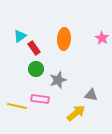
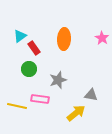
green circle: moved 7 px left
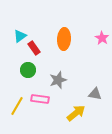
green circle: moved 1 px left, 1 px down
gray triangle: moved 4 px right, 1 px up
yellow line: rotated 72 degrees counterclockwise
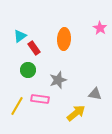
pink star: moved 2 px left, 10 px up
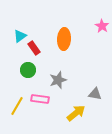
pink star: moved 2 px right, 2 px up
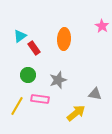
green circle: moved 5 px down
